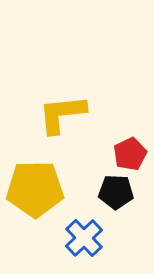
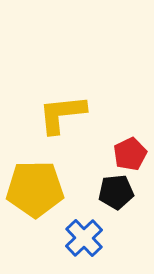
black pentagon: rotated 8 degrees counterclockwise
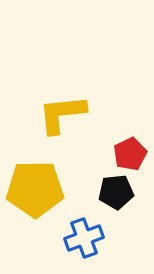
blue cross: rotated 24 degrees clockwise
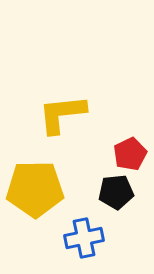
blue cross: rotated 9 degrees clockwise
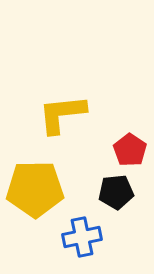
red pentagon: moved 4 px up; rotated 12 degrees counterclockwise
blue cross: moved 2 px left, 1 px up
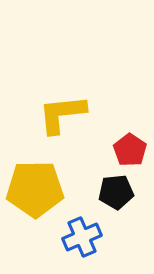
blue cross: rotated 12 degrees counterclockwise
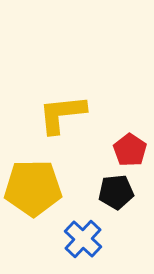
yellow pentagon: moved 2 px left, 1 px up
blue cross: moved 1 px right, 2 px down; rotated 24 degrees counterclockwise
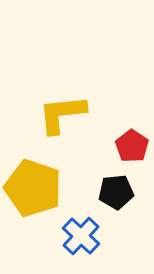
red pentagon: moved 2 px right, 4 px up
yellow pentagon: rotated 20 degrees clockwise
blue cross: moved 2 px left, 3 px up
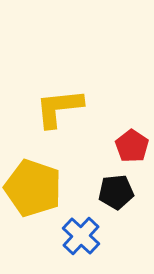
yellow L-shape: moved 3 px left, 6 px up
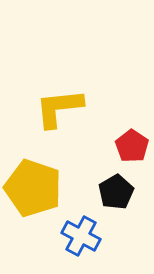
black pentagon: rotated 24 degrees counterclockwise
blue cross: rotated 15 degrees counterclockwise
